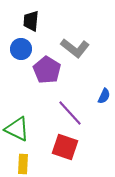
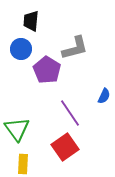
gray L-shape: rotated 52 degrees counterclockwise
purple line: rotated 8 degrees clockwise
green triangle: rotated 28 degrees clockwise
red square: rotated 36 degrees clockwise
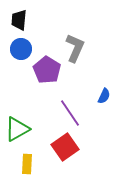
black trapezoid: moved 12 px left, 1 px up
gray L-shape: rotated 52 degrees counterclockwise
green triangle: rotated 36 degrees clockwise
yellow rectangle: moved 4 px right
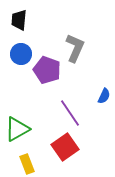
blue circle: moved 5 px down
purple pentagon: rotated 12 degrees counterclockwise
yellow rectangle: rotated 24 degrees counterclockwise
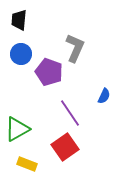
purple pentagon: moved 2 px right, 2 px down
yellow rectangle: rotated 48 degrees counterclockwise
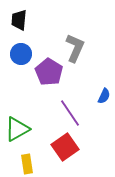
purple pentagon: rotated 12 degrees clockwise
yellow rectangle: rotated 60 degrees clockwise
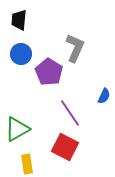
red square: rotated 28 degrees counterclockwise
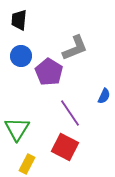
gray L-shape: rotated 44 degrees clockwise
blue circle: moved 2 px down
green triangle: rotated 28 degrees counterclockwise
yellow rectangle: rotated 36 degrees clockwise
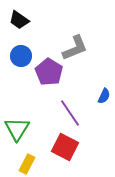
black trapezoid: rotated 60 degrees counterclockwise
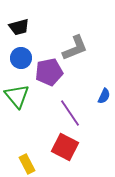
black trapezoid: moved 7 px down; rotated 50 degrees counterclockwise
blue circle: moved 2 px down
purple pentagon: rotated 28 degrees clockwise
green triangle: moved 33 px up; rotated 12 degrees counterclockwise
yellow rectangle: rotated 54 degrees counterclockwise
